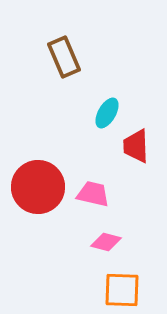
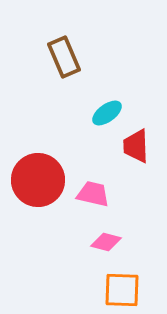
cyan ellipse: rotated 24 degrees clockwise
red circle: moved 7 px up
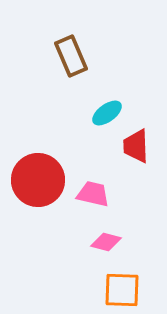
brown rectangle: moved 7 px right, 1 px up
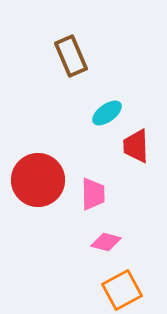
pink trapezoid: rotated 76 degrees clockwise
orange square: rotated 30 degrees counterclockwise
